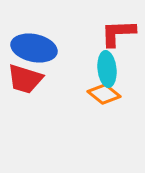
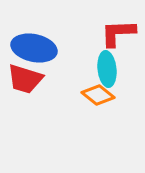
orange diamond: moved 6 px left, 1 px down
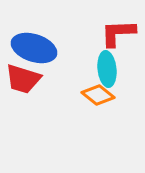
blue ellipse: rotated 6 degrees clockwise
red trapezoid: moved 2 px left
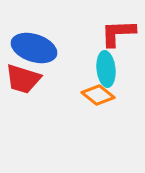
cyan ellipse: moved 1 px left
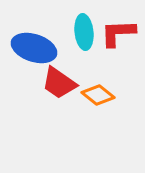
cyan ellipse: moved 22 px left, 37 px up
red trapezoid: moved 36 px right, 4 px down; rotated 18 degrees clockwise
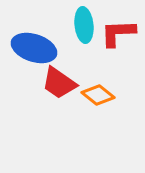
cyan ellipse: moved 7 px up
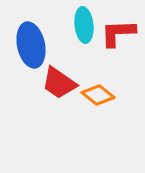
blue ellipse: moved 3 px left, 3 px up; rotated 60 degrees clockwise
